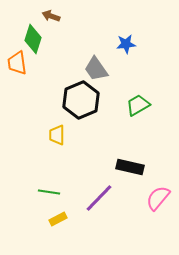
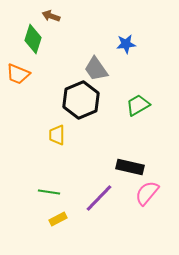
orange trapezoid: moved 1 px right, 11 px down; rotated 60 degrees counterclockwise
pink semicircle: moved 11 px left, 5 px up
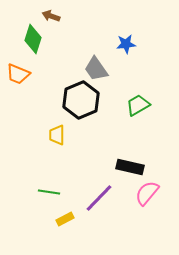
yellow rectangle: moved 7 px right
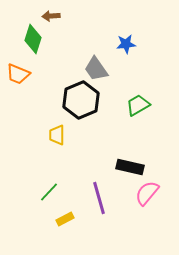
brown arrow: rotated 24 degrees counterclockwise
green line: rotated 55 degrees counterclockwise
purple line: rotated 60 degrees counterclockwise
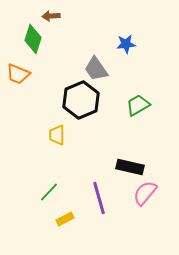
pink semicircle: moved 2 px left
